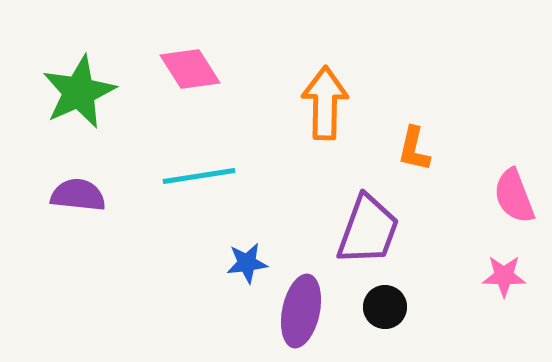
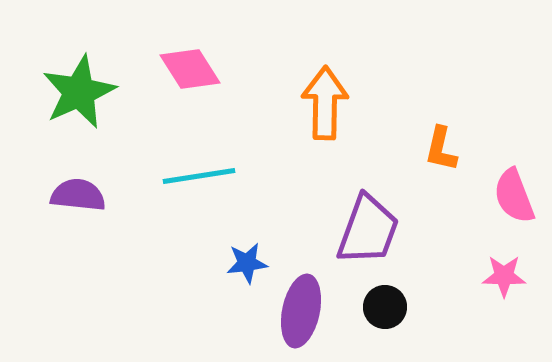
orange L-shape: moved 27 px right
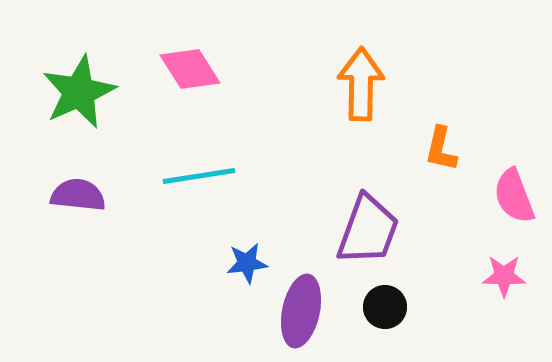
orange arrow: moved 36 px right, 19 px up
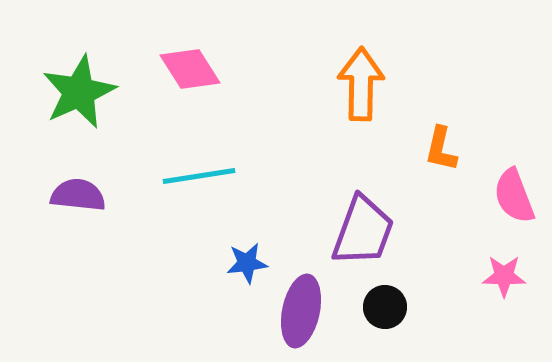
purple trapezoid: moved 5 px left, 1 px down
